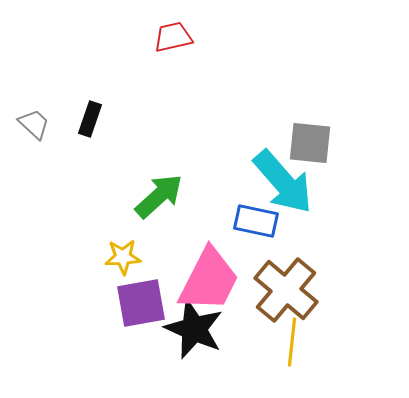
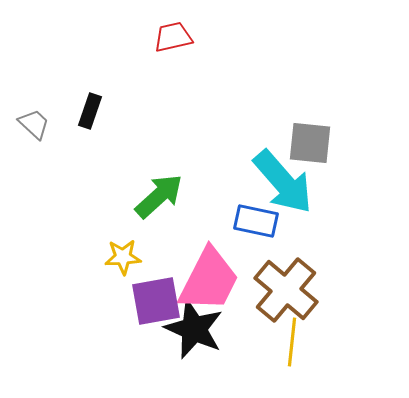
black rectangle: moved 8 px up
purple square: moved 15 px right, 2 px up
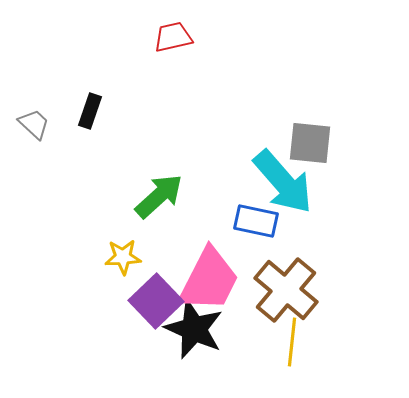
purple square: rotated 34 degrees counterclockwise
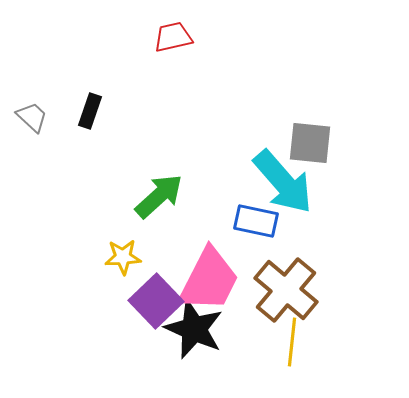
gray trapezoid: moved 2 px left, 7 px up
